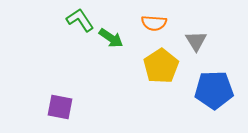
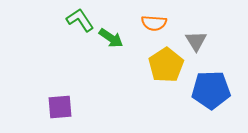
yellow pentagon: moved 5 px right, 1 px up
blue pentagon: moved 3 px left
purple square: rotated 16 degrees counterclockwise
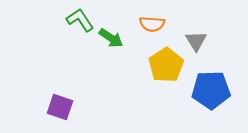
orange semicircle: moved 2 px left, 1 px down
purple square: rotated 24 degrees clockwise
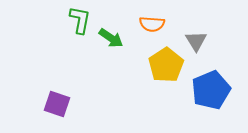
green L-shape: rotated 44 degrees clockwise
blue pentagon: rotated 21 degrees counterclockwise
purple square: moved 3 px left, 3 px up
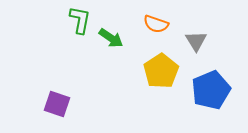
orange semicircle: moved 4 px right; rotated 15 degrees clockwise
yellow pentagon: moved 5 px left, 6 px down
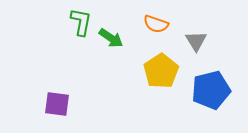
green L-shape: moved 1 px right, 2 px down
blue pentagon: rotated 9 degrees clockwise
purple square: rotated 12 degrees counterclockwise
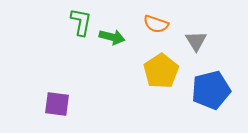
green arrow: moved 1 px right, 1 px up; rotated 20 degrees counterclockwise
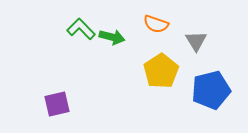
green L-shape: moved 7 px down; rotated 56 degrees counterclockwise
purple square: rotated 20 degrees counterclockwise
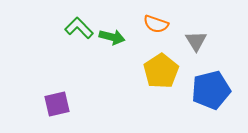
green L-shape: moved 2 px left, 1 px up
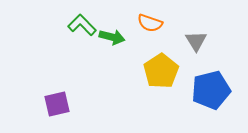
orange semicircle: moved 6 px left, 1 px up
green L-shape: moved 3 px right, 3 px up
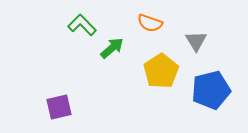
green arrow: moved 11 px down; rotated 55 degrees counterclockwise
purple square: moved 2 px right, 3 px down
